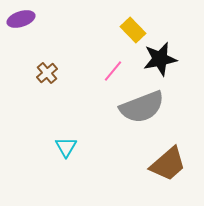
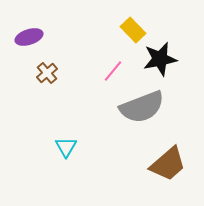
purple ellipse: moved 8 px right, 18 px down
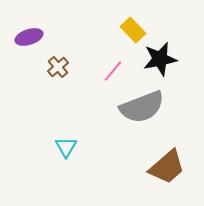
brown cross: moved 11 px right, 6 px up
brown trapezoid: moved 1 px left, 3 px down
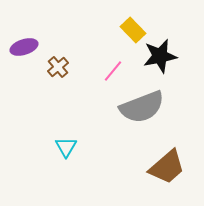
purple ellipse: moved 5 px left, 10 px down
black star: moved 3 px up
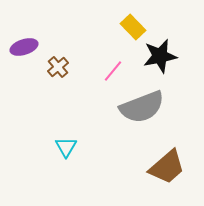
yellow rectangle: moved 3 px up
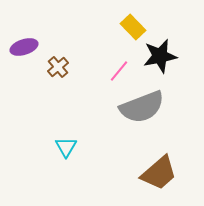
pink line: moved 6 px right
brown trapezoid: moved 8 px left, 6 px down
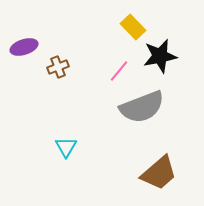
brown cross: rotated 20 degrees clockwise
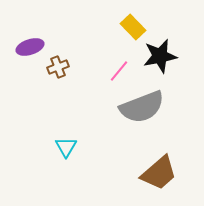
purple ellipse: moved 6 px right
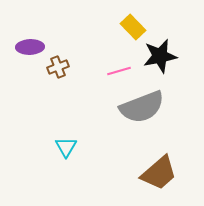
purple ellipse: rotated 16 degrees clockwise
pink line: rotated 35 degrees clockwise
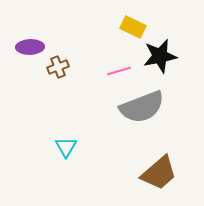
yellow rectangle: rotated 20 degrees counterclockwise
